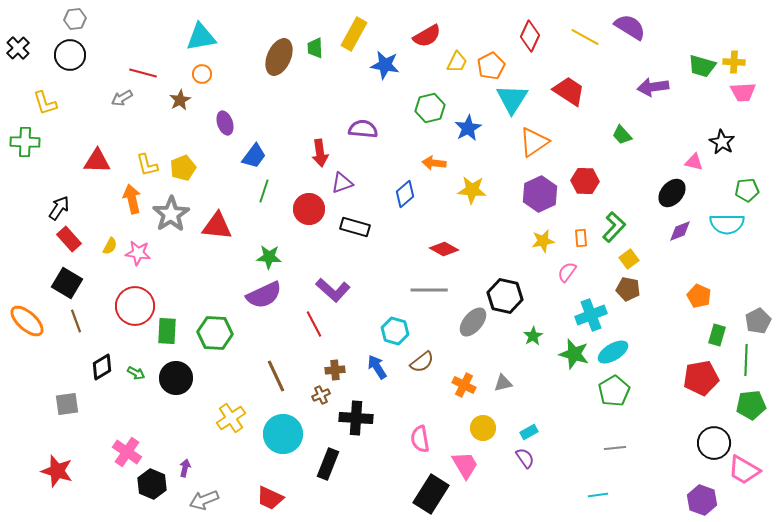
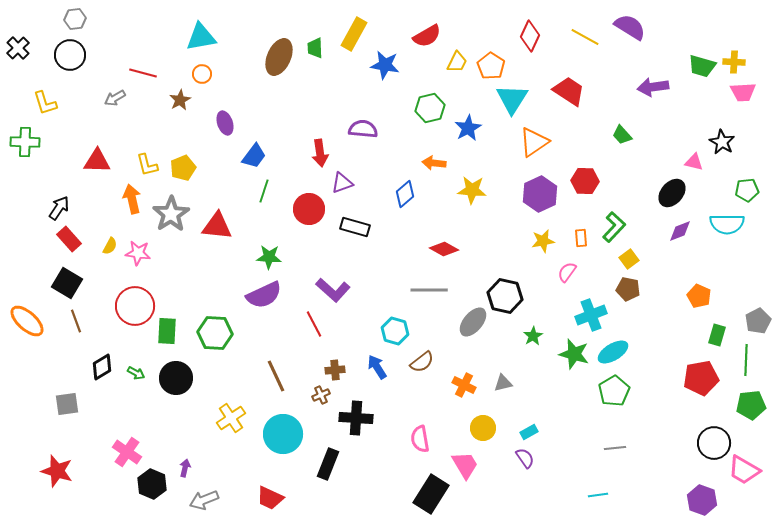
orange pentagon at (491, 66): rotated 12 degrees counterclockwise
gray arrow at (122, 98): moved 7 px left
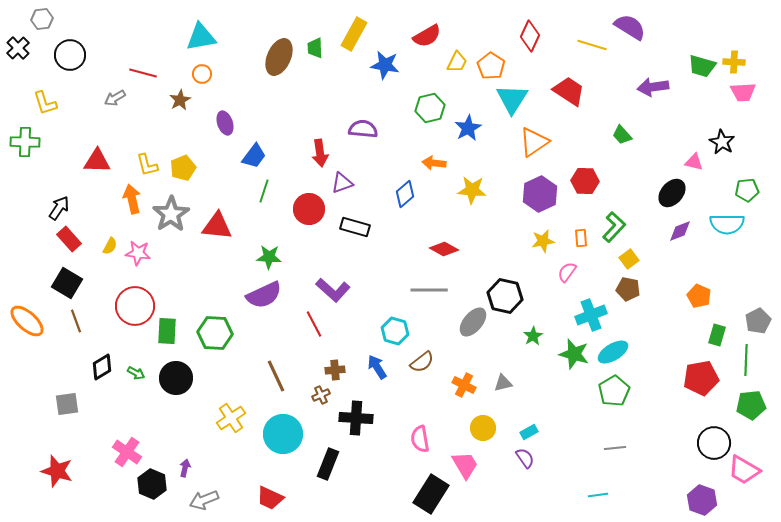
gray hexagon at (75, 19): moved 33 px left
yellow line at (585, 37): moved 7 px right, 8 px down; rotated 12 degrees counterclockwise
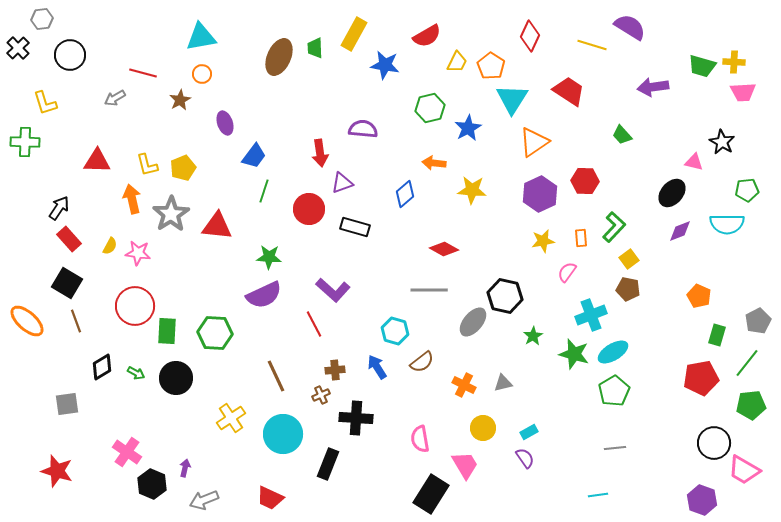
green line at (746, 360): moved 1 px right, 3 px down; rotated 36 degrees clockwise
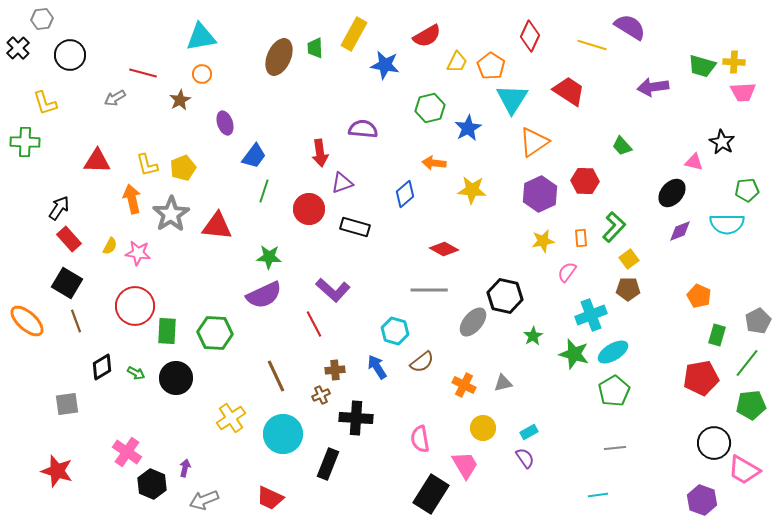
green trapezoid at (622, 135): moved 11 px down
brown pentagon at (628, 289): rotated 10 degrees counterclockwise
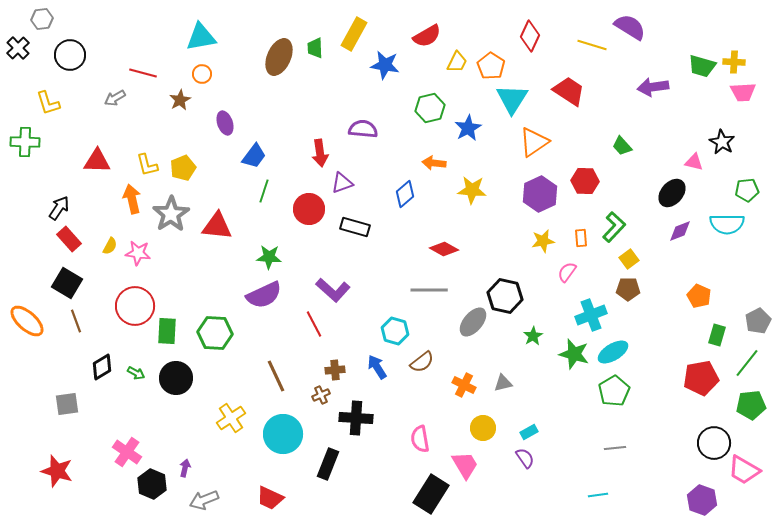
yellow L-shape at (45, 103): moved 3 px right
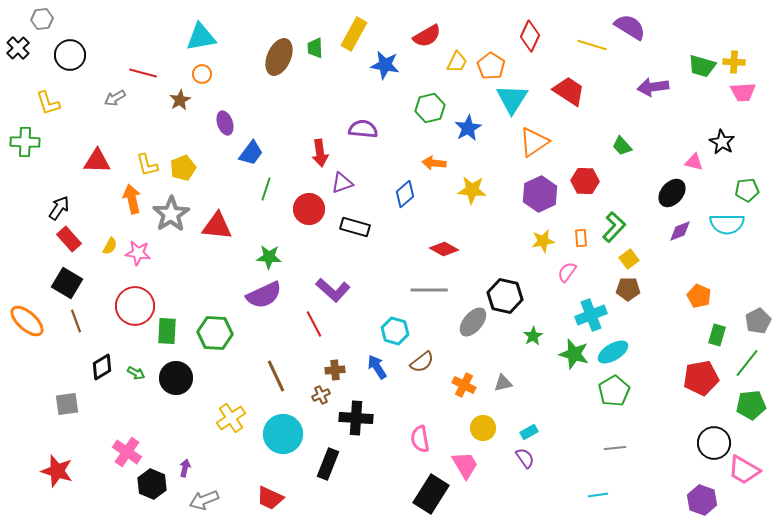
blue trapezoid at (254, 156): moved 3 px left, 3 px up
green line at (264, 191): moved 2 px right, 2 px up
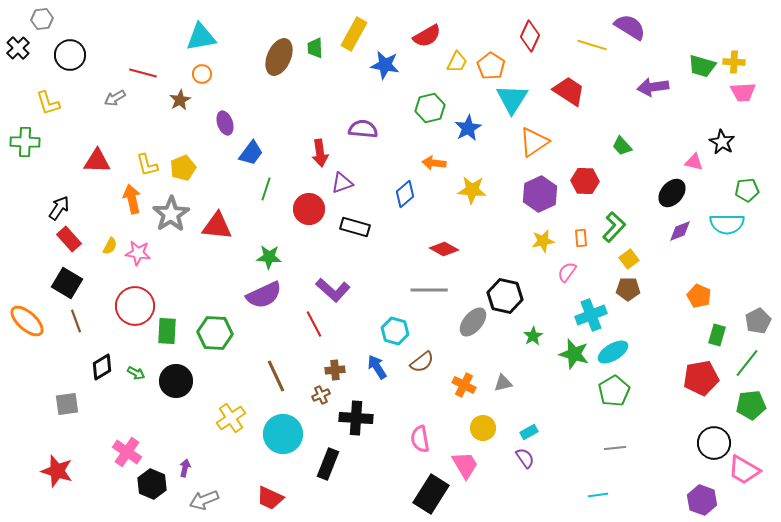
black circle at (176, 378): moved 3 px down
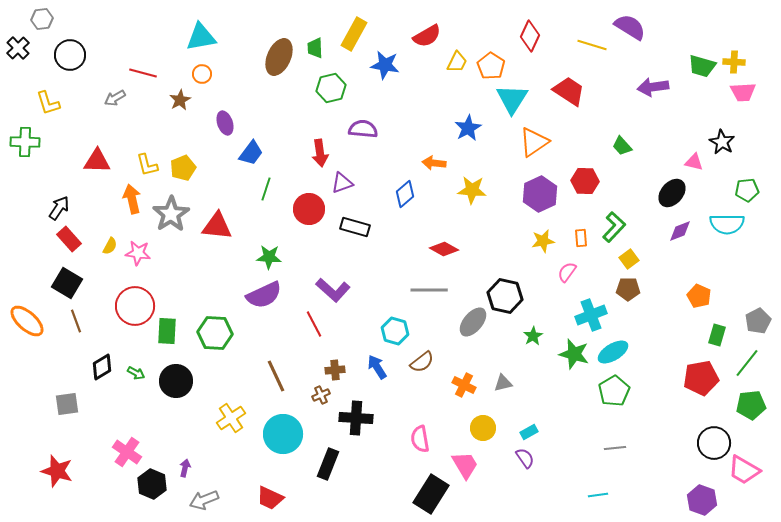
green hexagon at (430, 108): moved 99 px left, 20 px up
